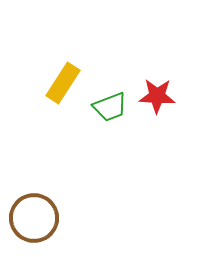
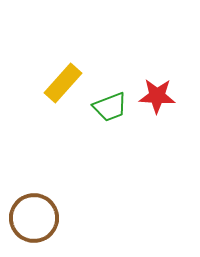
yellow rectangle: rotated 9 degrees clockwise
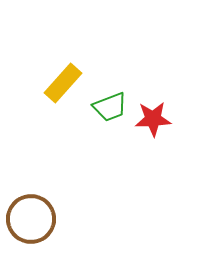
red star: moved 4 px left, 23 px down; rotated 6 degrees counterclockwise
brown circle: moved 3 px left, 1 px down
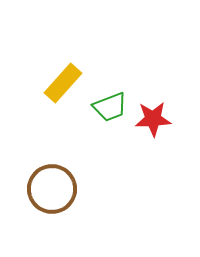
brown circle: moved 21 px right, 30 px up
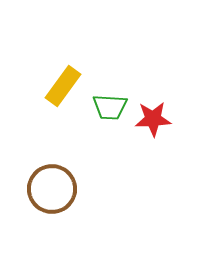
yellow rectangle: moved 3 px down; rotated 6 degrees counterclockwise
green trapezoid: rotated 24 degrees clockwise
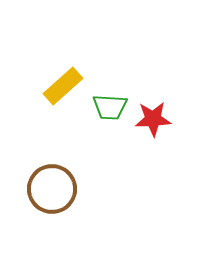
yellow rectangle: rotated 12 degrees clockwise
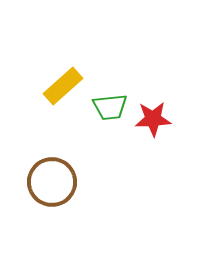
green trapezoid: rotated 9 degrees counterclockwise
brown circle: moved 7 px up
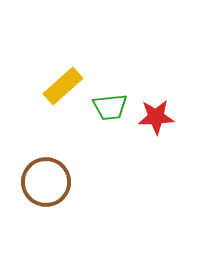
red star: moved 3 px right, 2 px up
brown circle: moved 6 px left
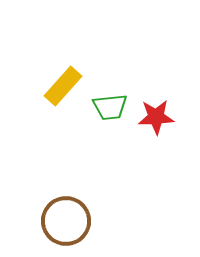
yellow rectangle: rotated 6 degrees counterclockwise
brown circle: moved 20 px right, 39 px down
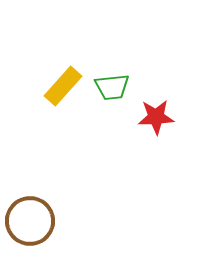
green trapezoid: moved 2 px right, 20 px up
brown circle: moved 36 px left
